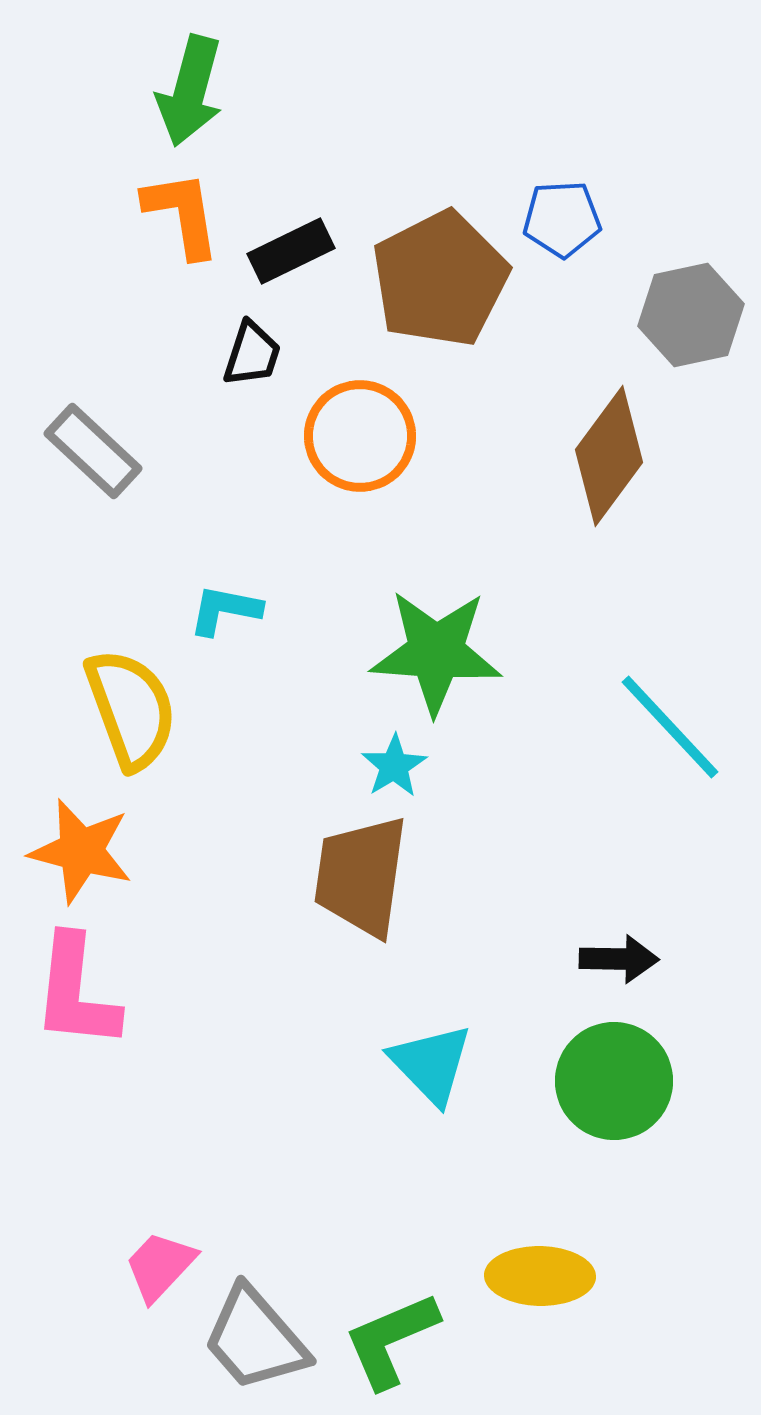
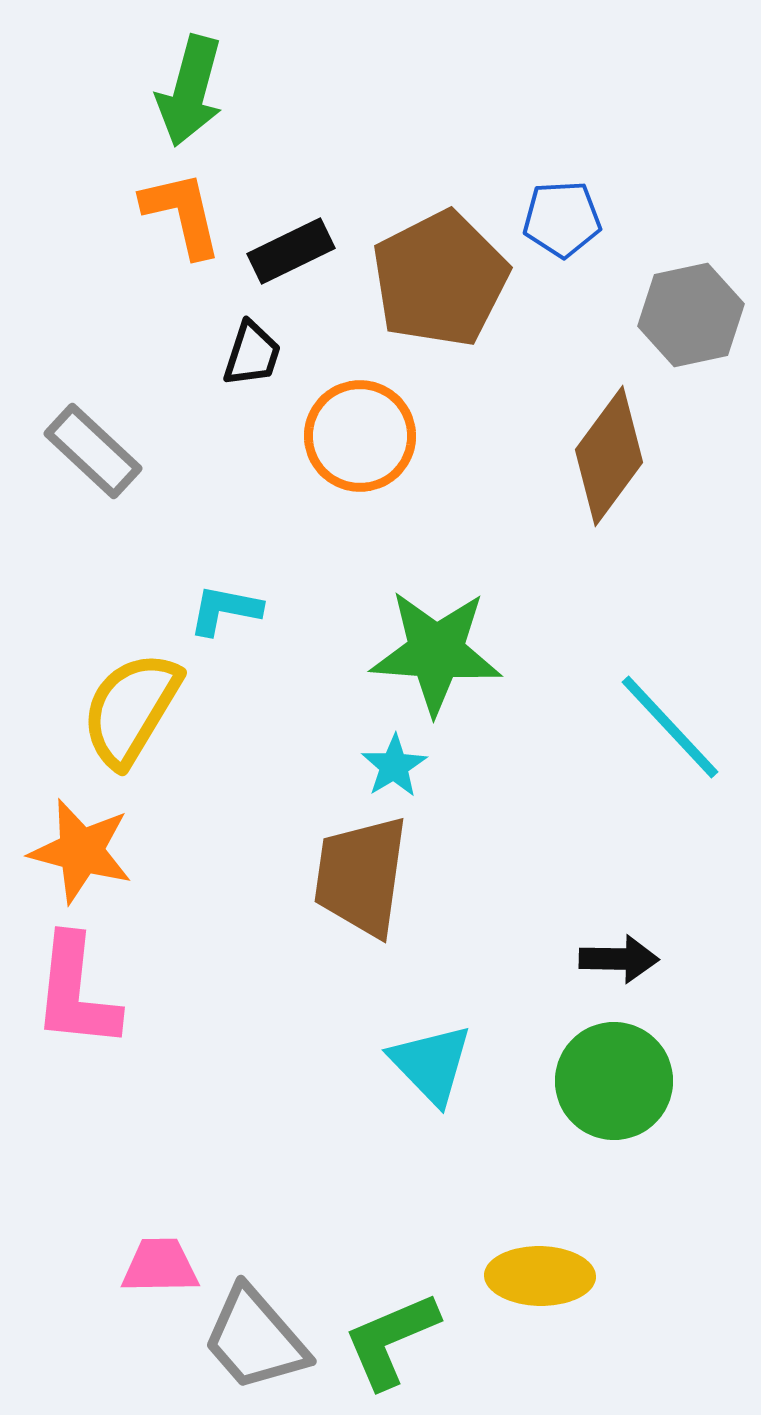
orange L-shape: rotated 4 degrees counterclockwise
yellow semicircle: rotated 129 degrees counterclockwise
pink trapezoid: rotated 46 degrees clockwise
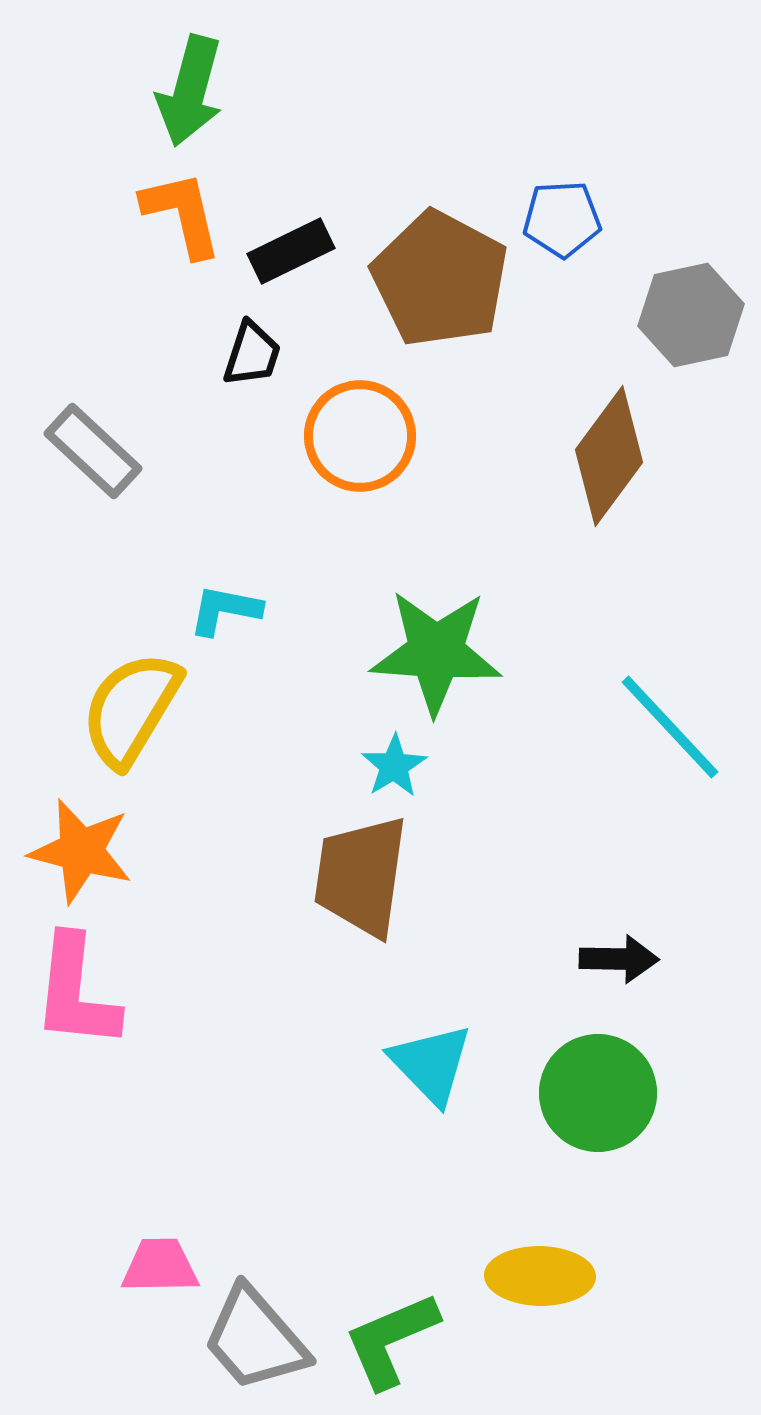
brown pentagon: rotated 17 degrees counterclockwise
green circle: moved 16 px left, 12 px down
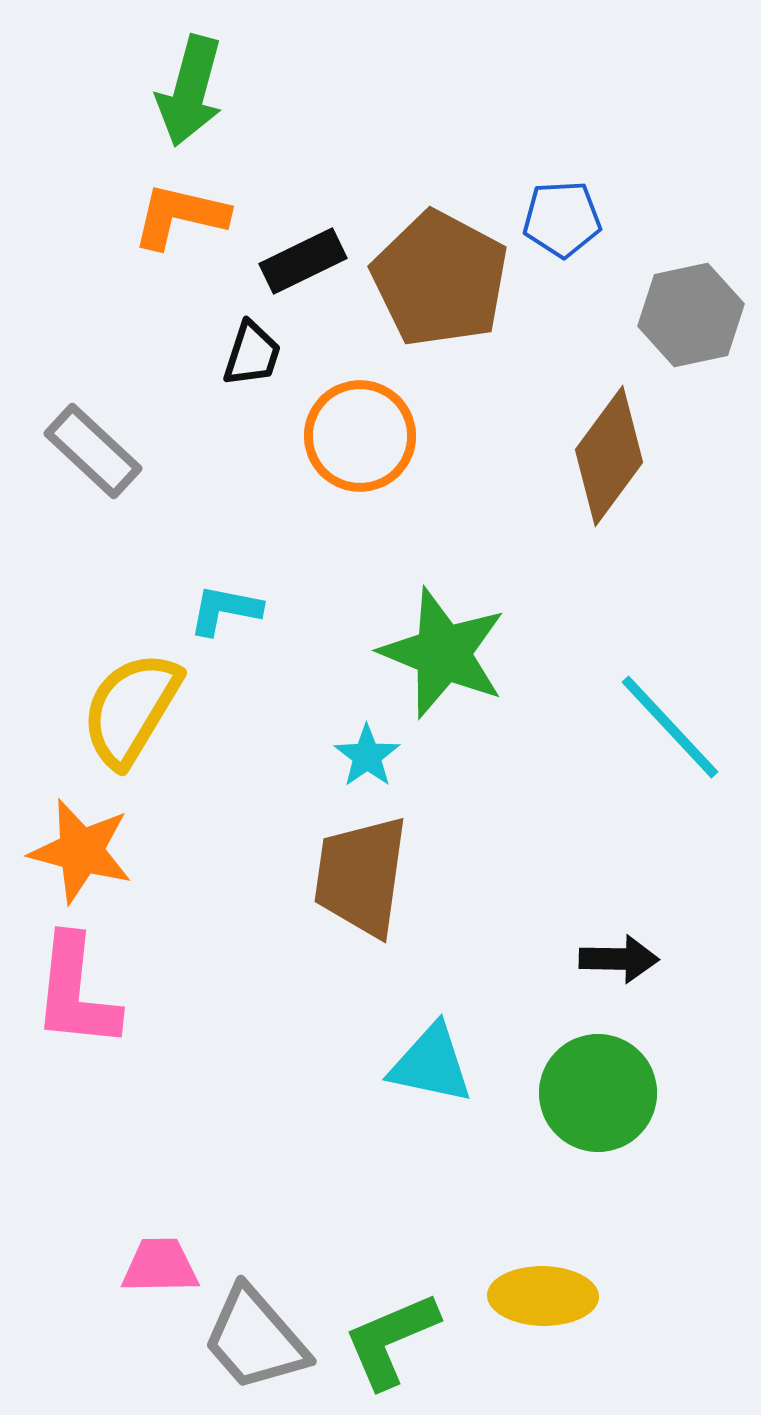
orange L-shape: moved 2 px left, 2 px down; rotated 64 degrees counterclockwise
black rectangle: moved 12 px right, 10 px down
green star: moved 7 px right, 1 px down; rotated 18 degrees clockwise
cyan star: moved 27 px left, 10 px up; rotated 4 degrees counterclockwise
cyan triangle: rotated 34 degrees counterclockwise
yellow ellipse: moved 3 px right, 20 px down
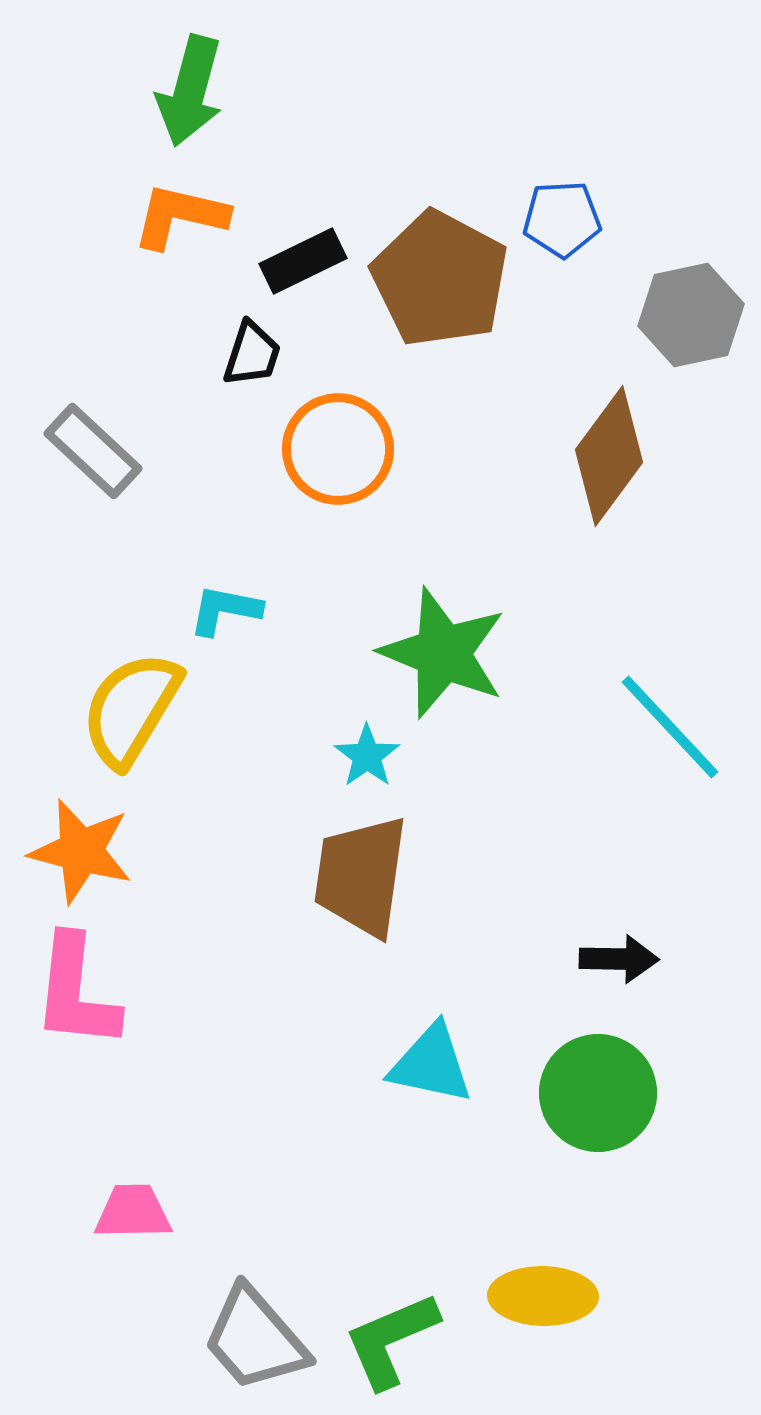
orange circle: moved 22 px left, 13 px down
pink trapezoid: moved 27 px left, 54 px up
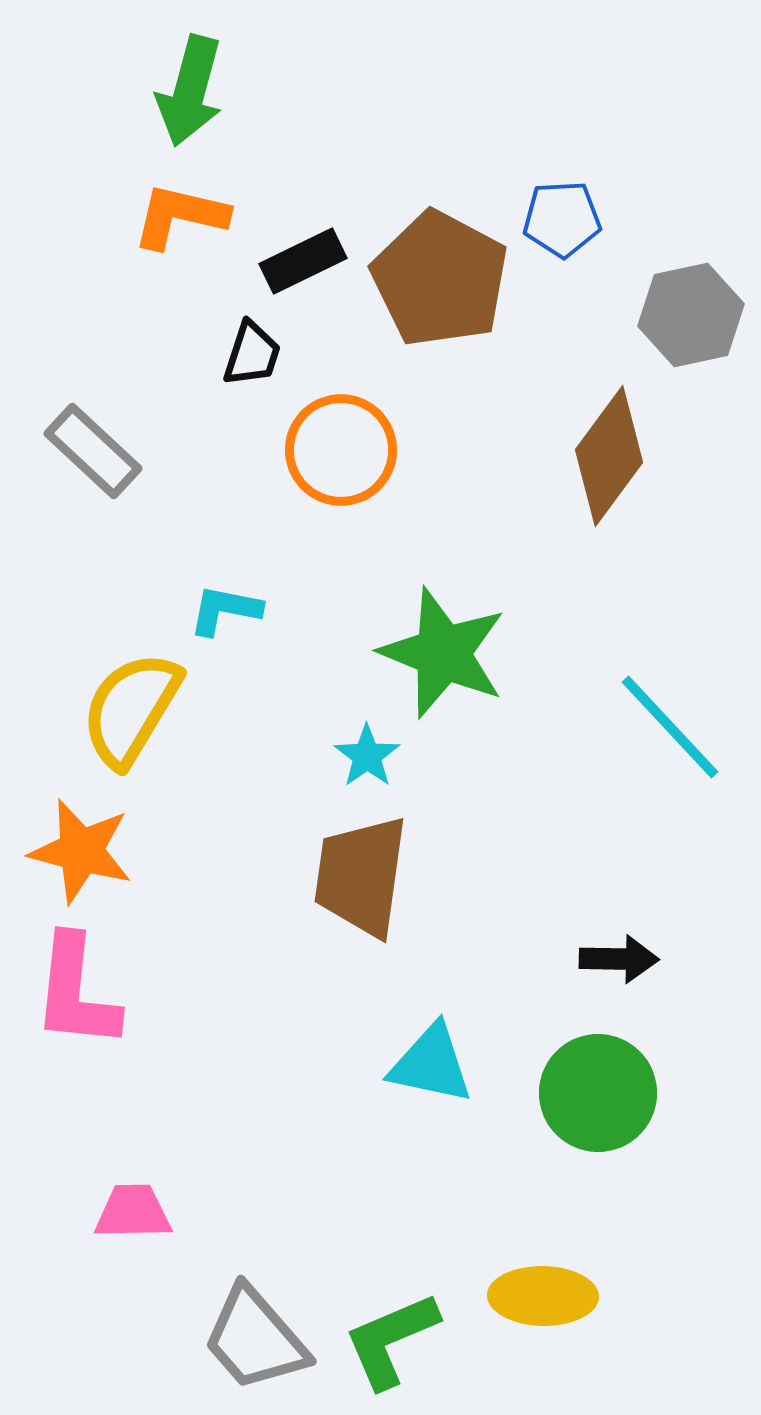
orange circle: moved 3 px right, 1 px down
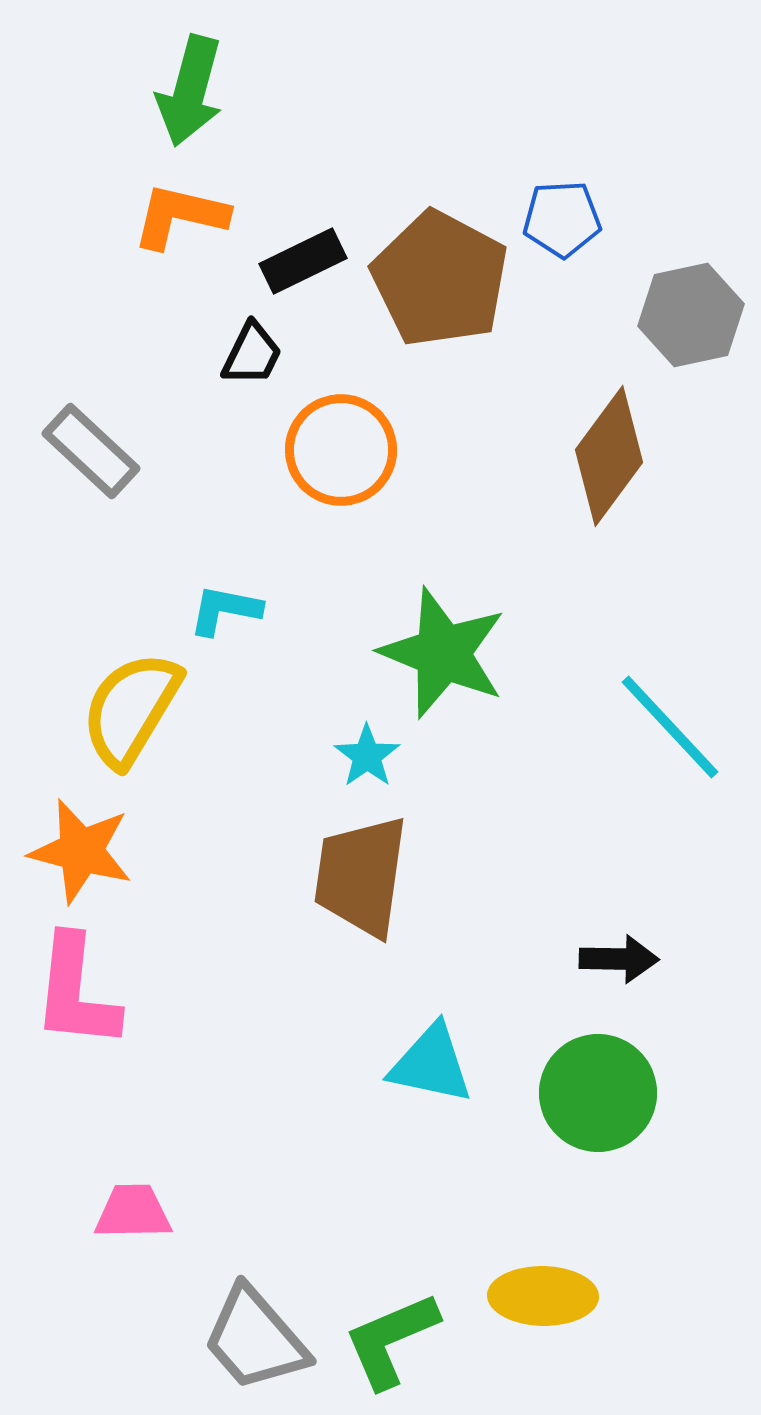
black trapezoid: rotated 8 degrees clockwise
gray rectangle: moved 2 px left
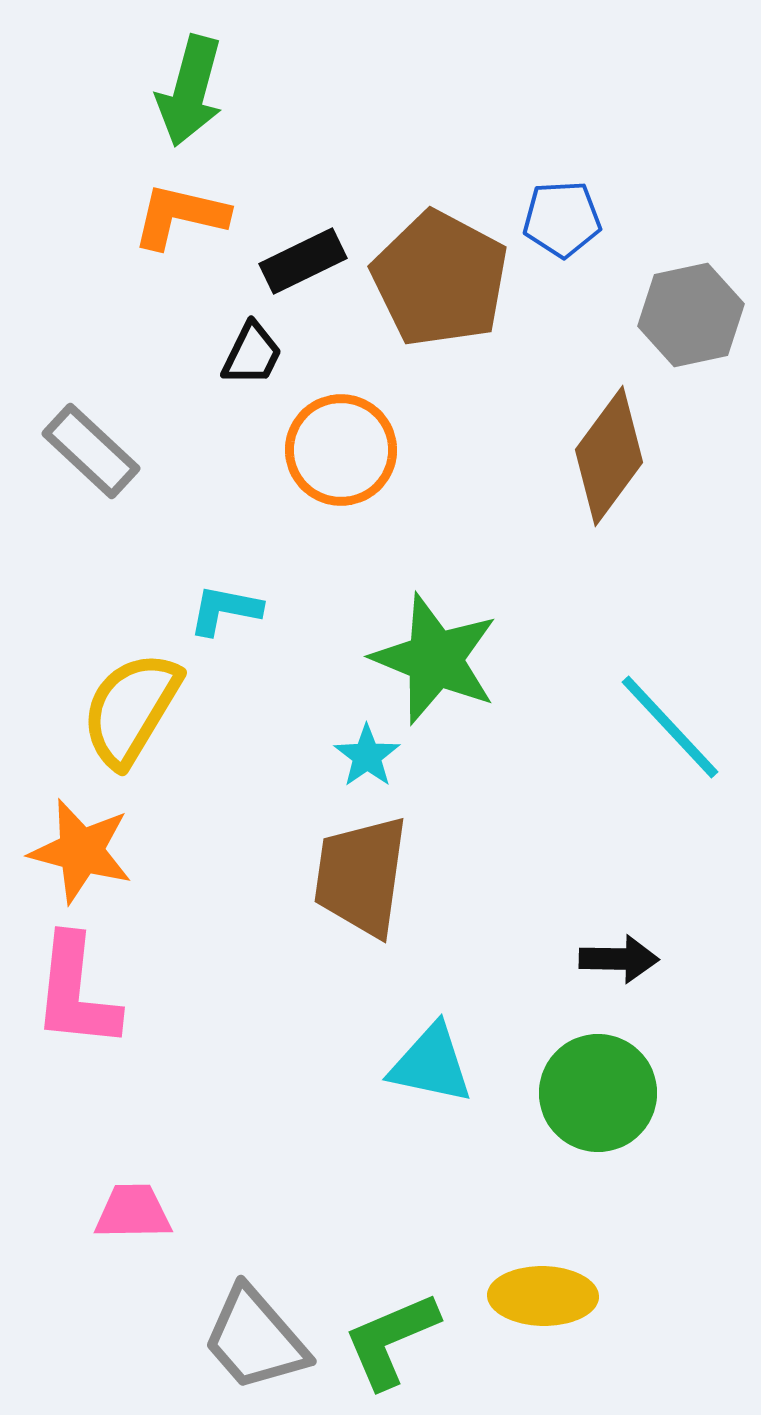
green star: moved 8 px left, 6 px down
